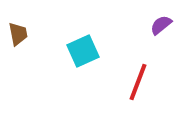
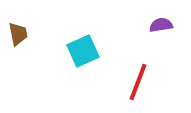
purple semicircle: rotated 30 degrees clockwise
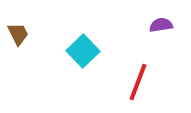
brown trapezoid: rotated 15 degrees counterclockwise
cyan square: rotated 20 degrees counterclockwise
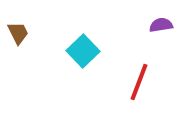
brown trapezoid: moved 1 px up
red line: moved 1 px right
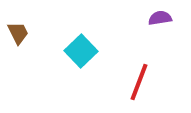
purple semicircle: moved 1 px left, 7 px up
cyan square: moved 2 px left
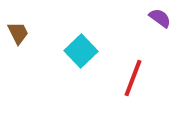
purple semicircle: rotated 45 degrees clockwise
red line: moved 6 px left, 4 px up
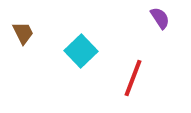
purple semicircle: rotated 20 degrees clockwise
brown trapezoid: moved 5 px right
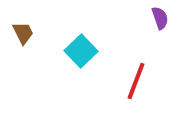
purple semicircle: rotated 15 degrees clockwise
red line: moved 3 px right, 3 px down
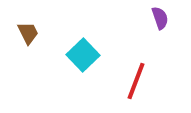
brown trapezoid: moved 5 px right
cyan square: moved 2 px right, 4 px down
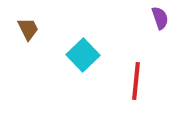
brown trapezoid: moved 4 px up
red line: rotated 15 degrees counterclockwise
